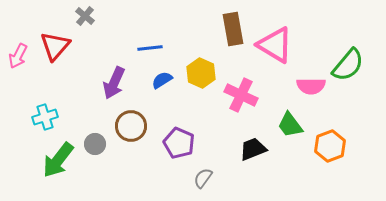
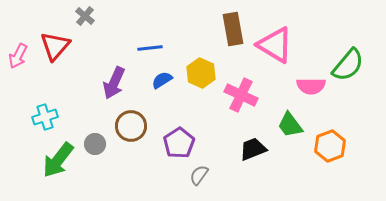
purple pentagon: rotated 16 degrees clockwise
gray semicircle: moved 4 px left, 3 px up
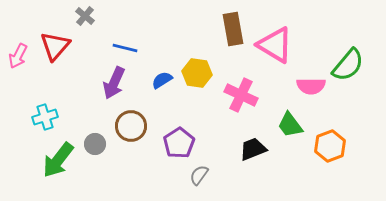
blue line: moved 25 px left; rotated 20 degrees clockwise
yellow hexagon: moved 4 px left; rotated 16 degrees counterclockwise
